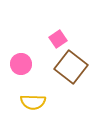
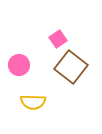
pink circle: moved 2 px left, 1 px down
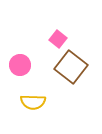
pink square: rotated 18 degrees counterclockwise
pink circle: moved 1 px right
